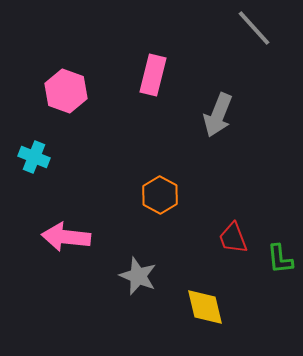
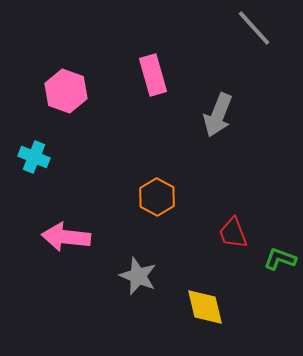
pink rectangle: rotated 30 degrees counterclockwise
orange hexagon: moved 3 px left, 2 px down
red trapezoid: moved 5 px up
green L-shape: rotated 116 degrees clockwise
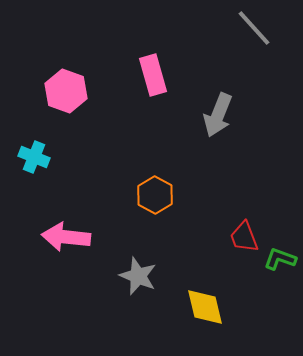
orange hexagon: moved 2 px left, 2 px up
red trapezoid: moved 11 px right, 4 px down
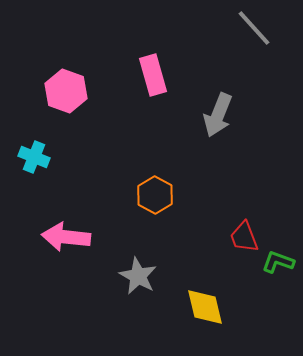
green L-shape: moved 2 px left, 3 px down
gray star: rotated 6 degrees clockwise
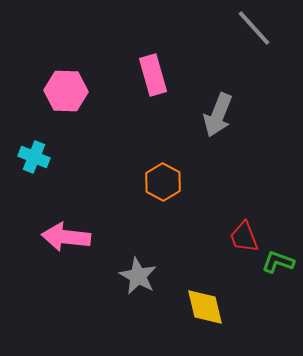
pink hexagon: rotated 18 degrees counterclockwise
orange hexagon: moved 8 px right, 13 px up
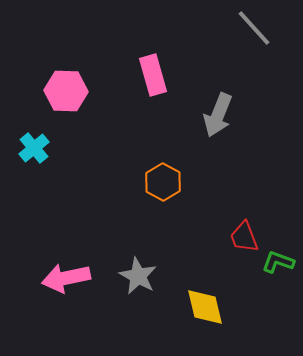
cyan cross: moved 9 px up; rotated 28 degrees clockwise
pink arrow: moved 41 px down; rotated 18 degrees counterclockwise
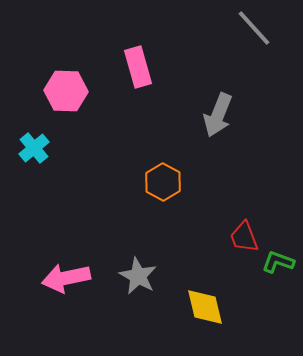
pink rectangle: moved 15 px left, 8 px up
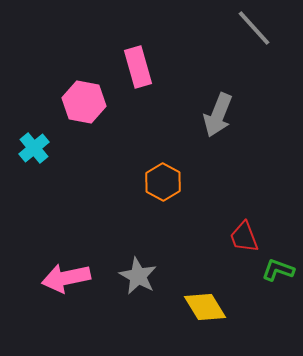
pink hexagon: moved 18 px right, 11 px down; rotated 9 degrees clockwise
green L-shape: moved 8 px down
yellow diamond: rotated 18 degrees counterclockwise
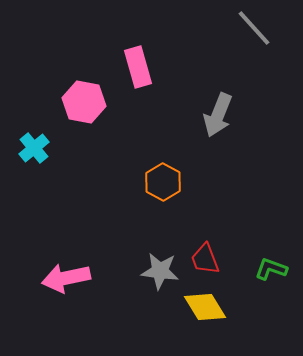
red trapezoid: moved 39 px left, 22 px down
green L-shape: moved 7 px left, 1 px up
gray star: moved 22 px right, 5 px up; rotated 21 degrees counterclockwise
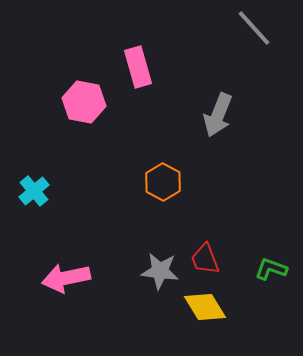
cyan cross: moved 43 px down
